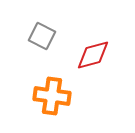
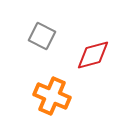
orange cross: rotated 15 degrees clockwise
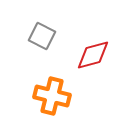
orange cross: rotated 9 degrees counterclockwise
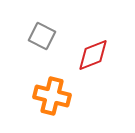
red diamond: rotated 6 degrees counterclockwise
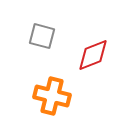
gray square: rotated 12 degrees counterclockwise
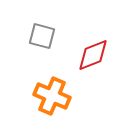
orange cross: rotated 9 degrees clockwise
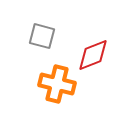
orange cross: moved 5 px right, 12 px up; rotated 9 degrees counterclockwise
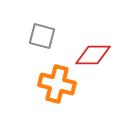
red diamond: rotated 21 degrees clockwise
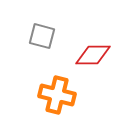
orange cross: moved 11 px down
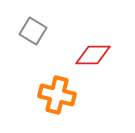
gray square: moved 9 px left, 5 px up; rotated 16 degrees clockwise
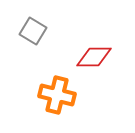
red diamond: moved 1 px right, 2 px down
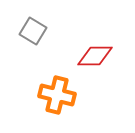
red diamond: moved 1 px right, 1 px up
